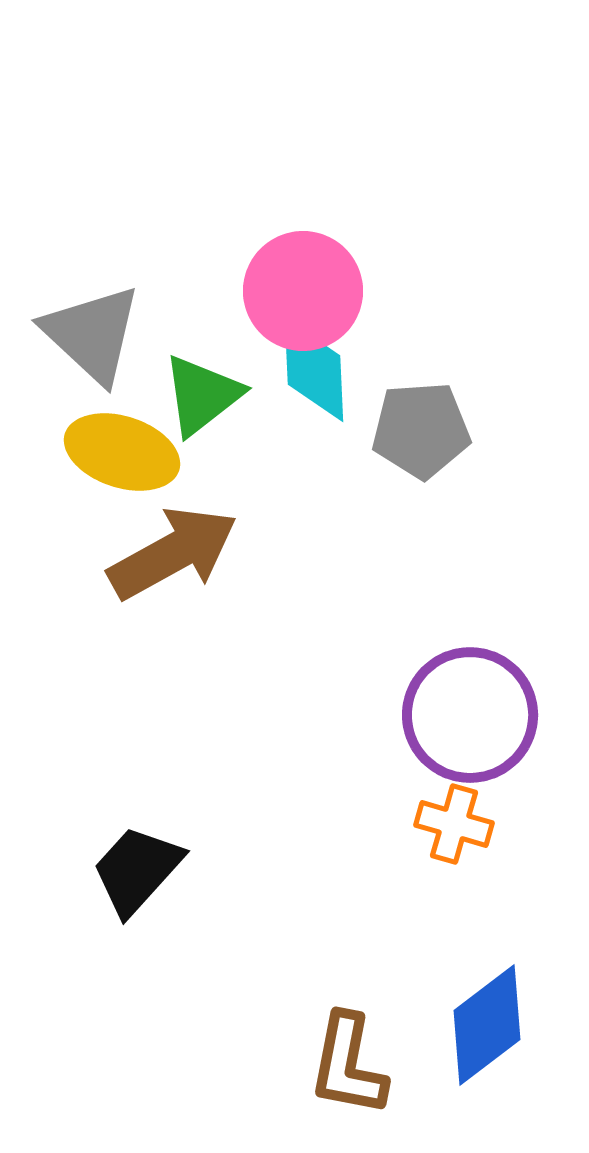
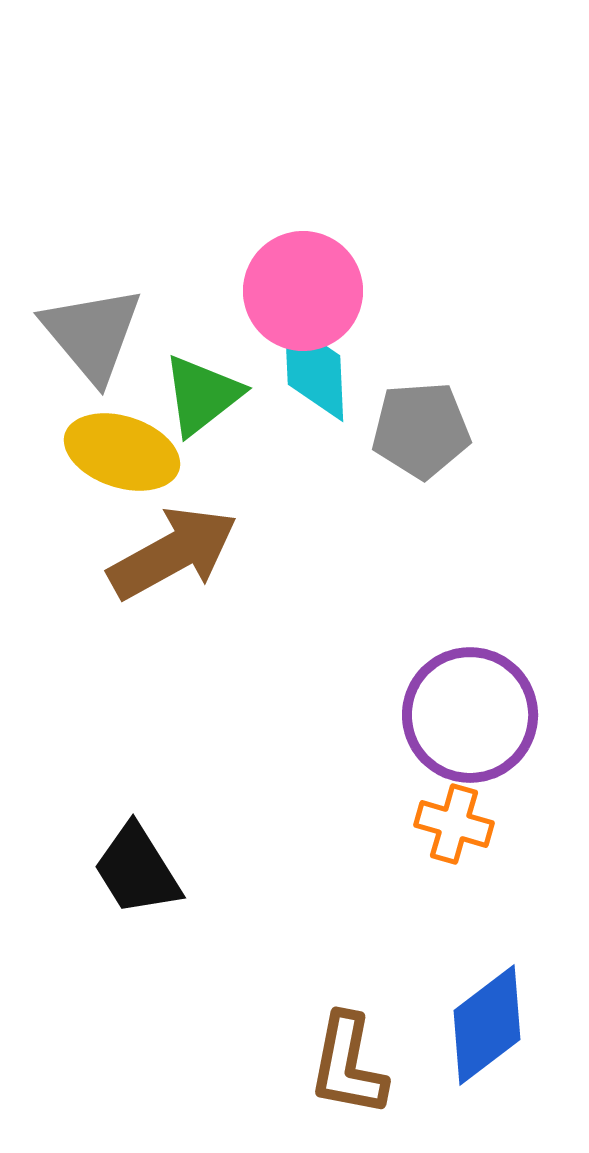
gray triangle: rotated 7 degrees clockwise
black trapezoid: rotated 74 degrees counterclockwise
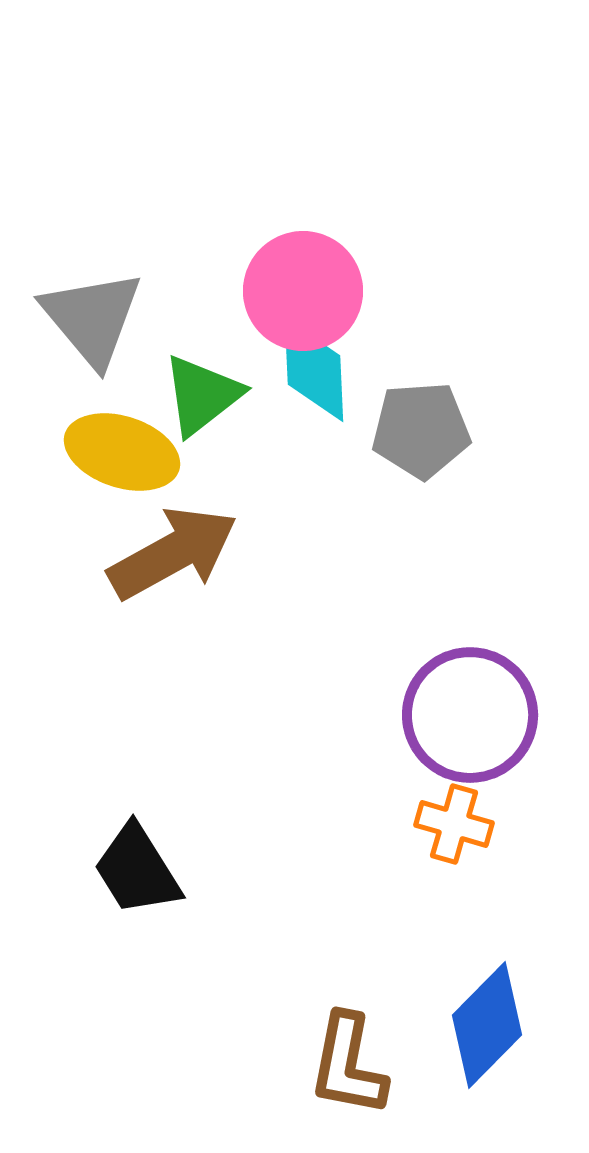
gray triangle: moved 16 px up
blue diamond: rotated 8 degrees counterclockwise
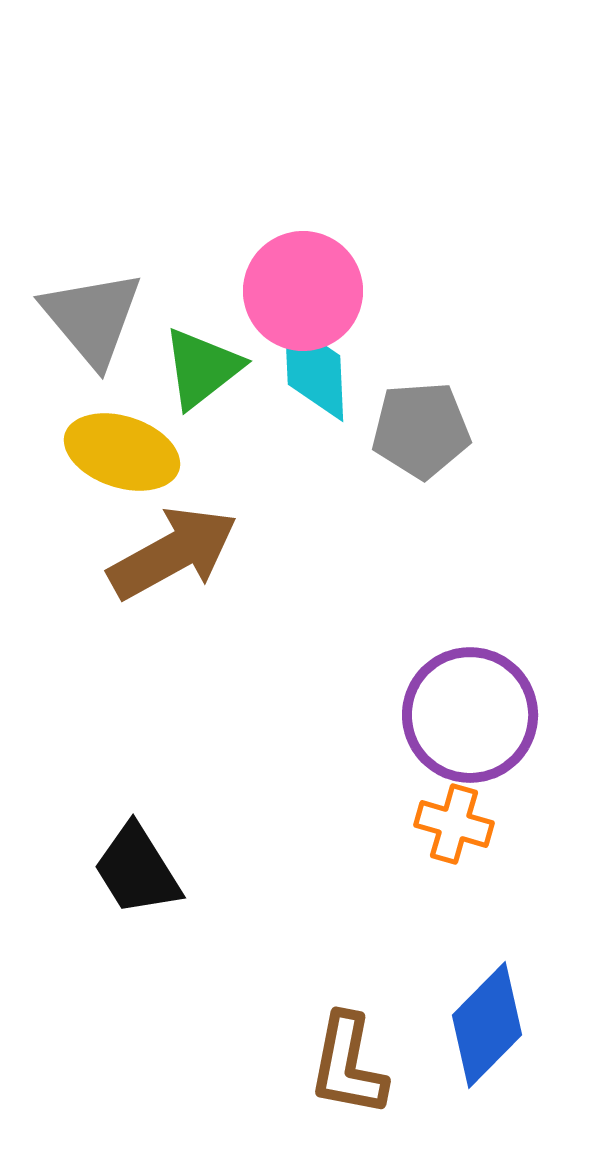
green triangle: moved 27 px up
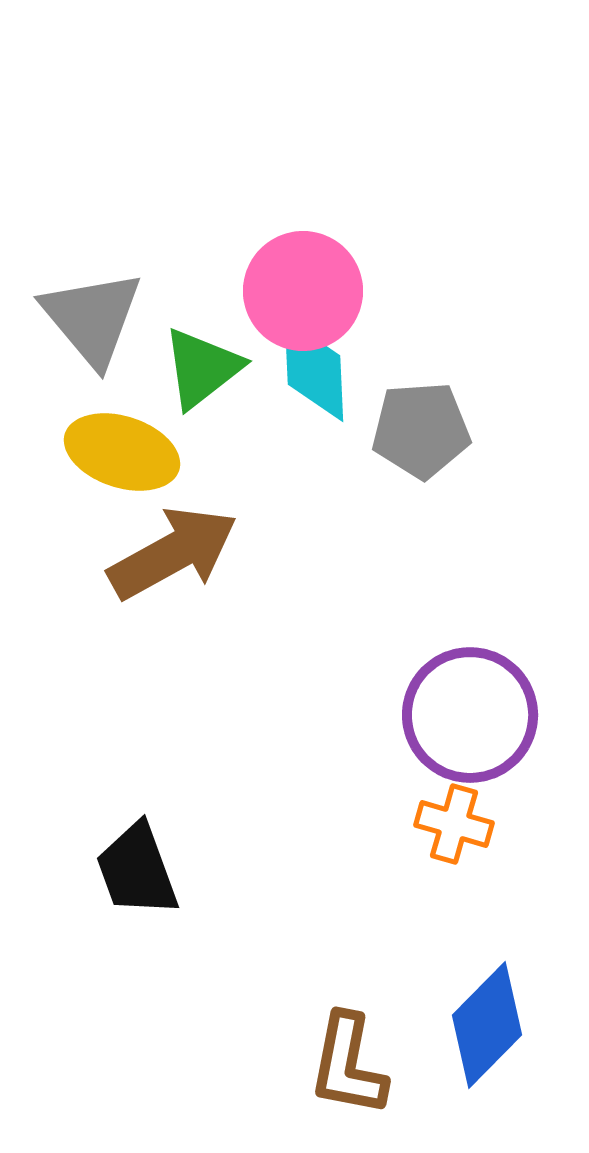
black trapezoid: rotated 12 degrees clockwise
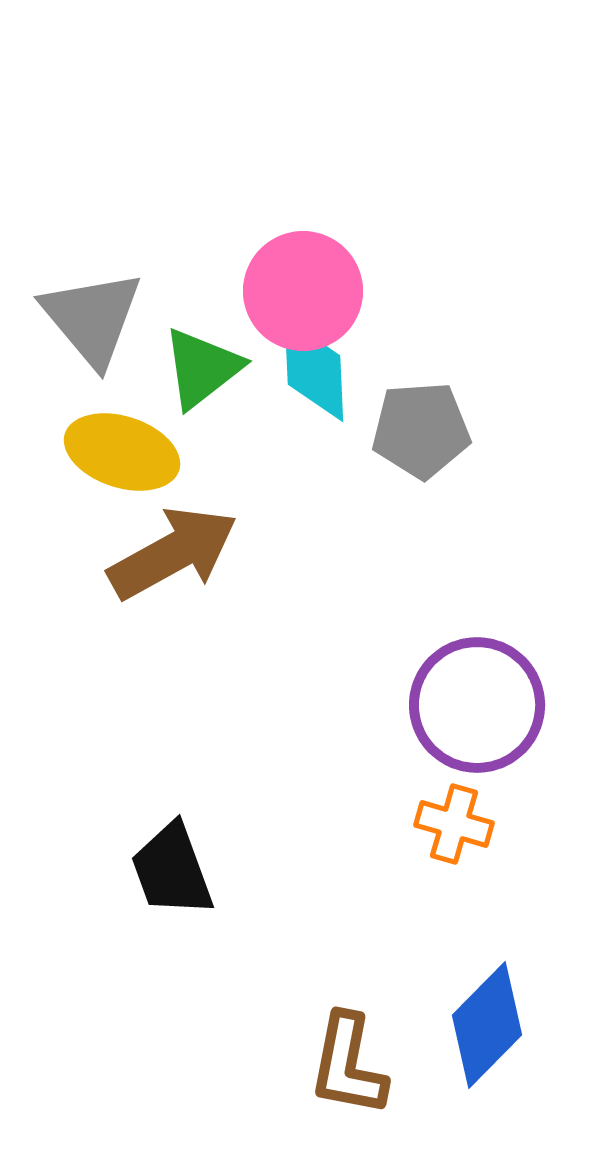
purple circle: moved 7 px right, 10 px up
black trapezoid: moved 35 px right
